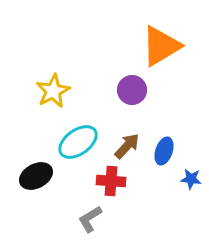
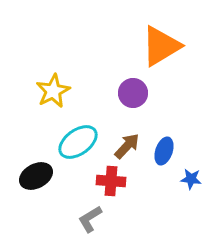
purple circle: moved 1 px right, 3 px down
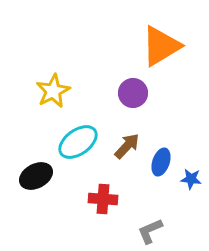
blue ellipse: moved 3 px left, 11 px down
red cross: moved 8 px left, 18 px down
gray L-shape: moved 60 px right, 12 px down; rotated 8 degrees clockwise
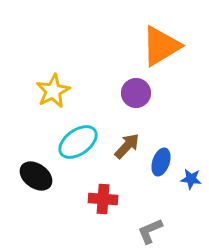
purple circle: moved 3 px right
black ellipse: rotated 64 degrees clockwise
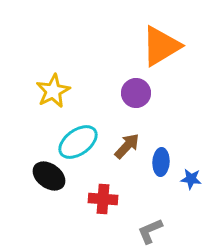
blue ellipse: rotated 16 degrees counterclockwise
black ellipse: moved 13 px right
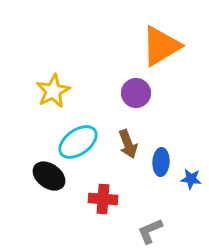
brown arrow: moved 1 px right, 2 px up; rotated 116 degrees clockwise
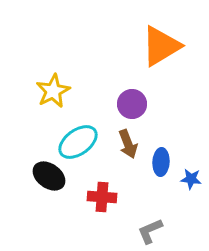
purple circle: moved 4 px left, 11 px down
red cross: moved 1 px left, 2 px up
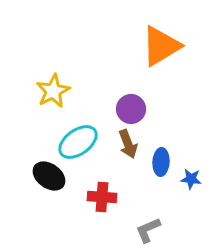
purple circle: moved 1 px left, 5 px down
gray L-shape: moved 2 px left, 1 px up
